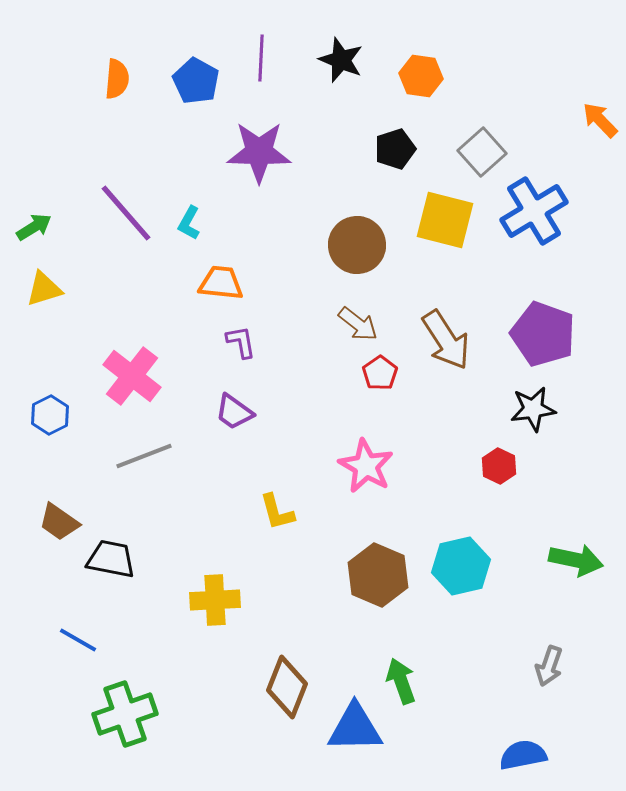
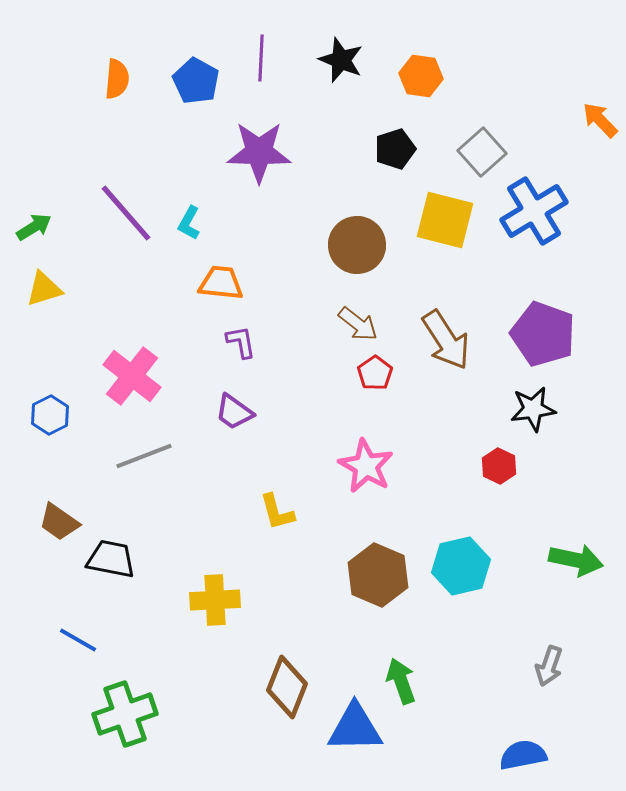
red pentagon at (380, 373): moved 5 px left
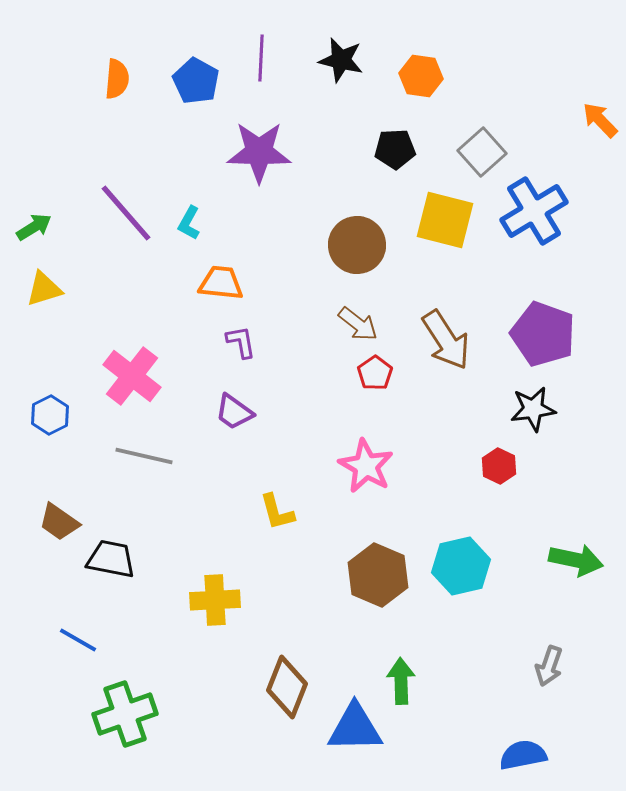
black star at (341, 60): rotated 9 degrees counterclockwise
black pentagon at (395, 149): rotated 15 degrees clockwise
gray line at (144, 456): rotated 34 degrees clockwise
green arrow at (401, 681): rotated 18 degrees clockwise
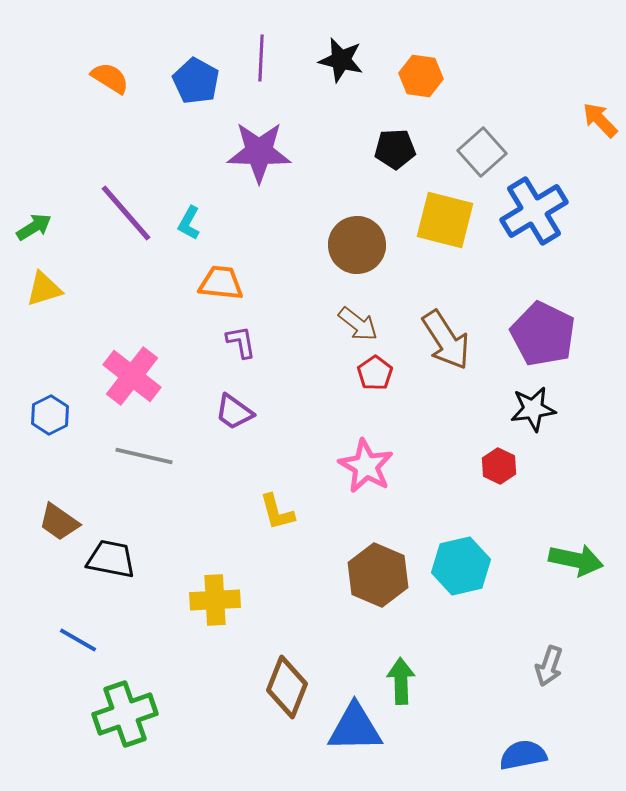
orange semicircle at (117, 79): moved 7 px left, 1 px up; rotated 63 degrees counterclockwise
purple pentagon at (543, 334): rotated 6 degrees clockwise
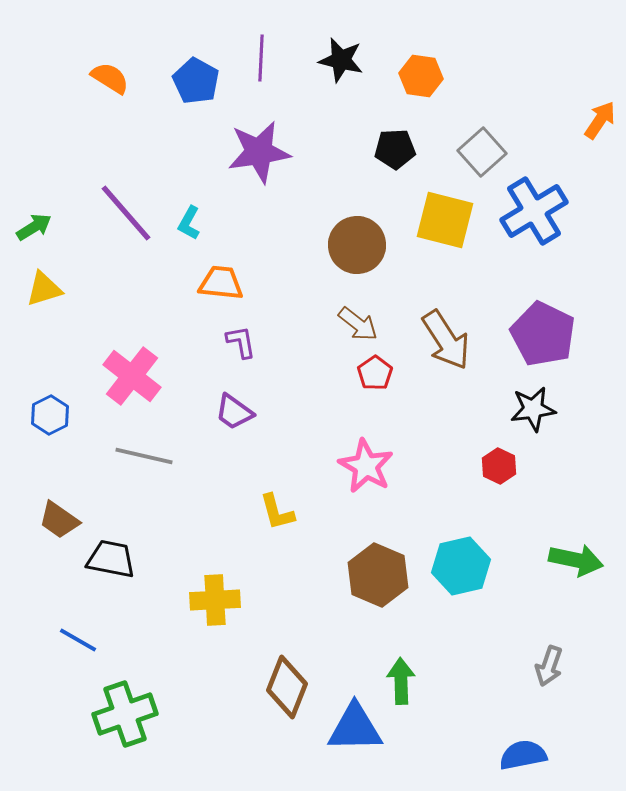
orange arrow at (600, 120): rotated 78 degrees clockwise
purple star at (259, 152): rotated 10 degrees counterclockwise
brown trapezoid at (59, 522): moved 2 px up
